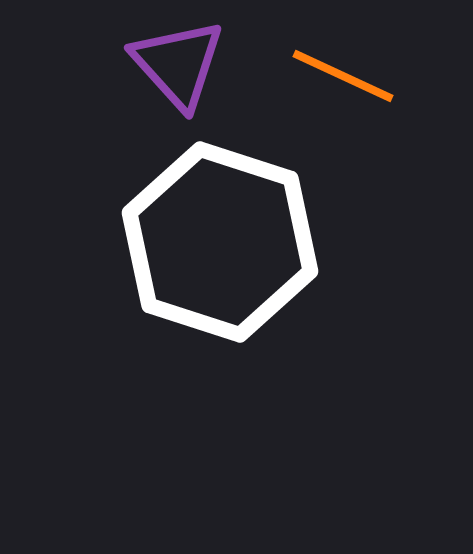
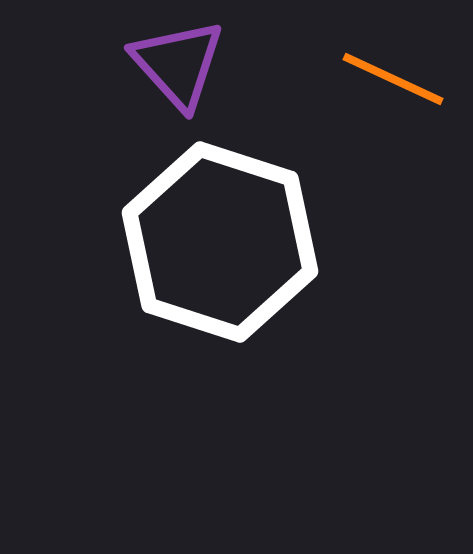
orange line: moved 50 px right, 3 px down
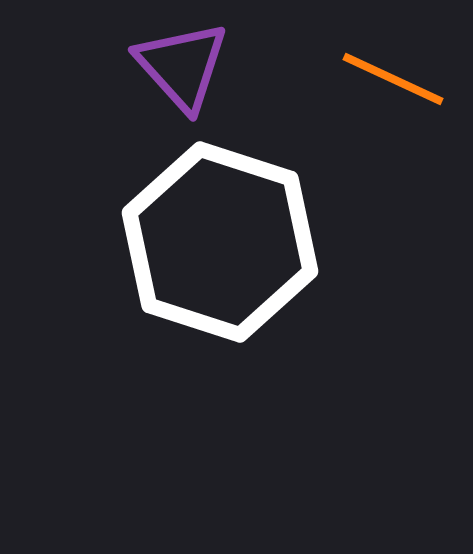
purple triangle: moved 4 px right, 2 px down
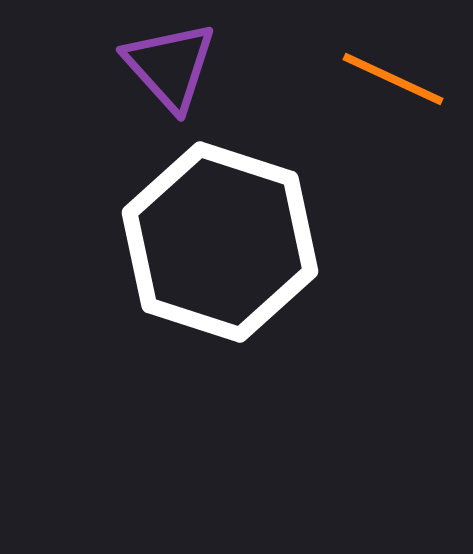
purple triangle: moved 12 px left
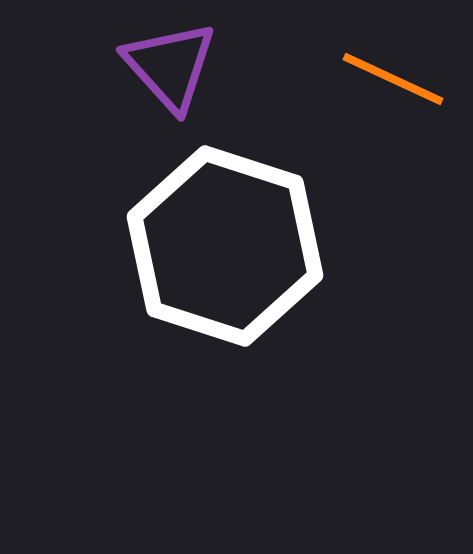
white hexagon: moved 5 px right, 4 px down
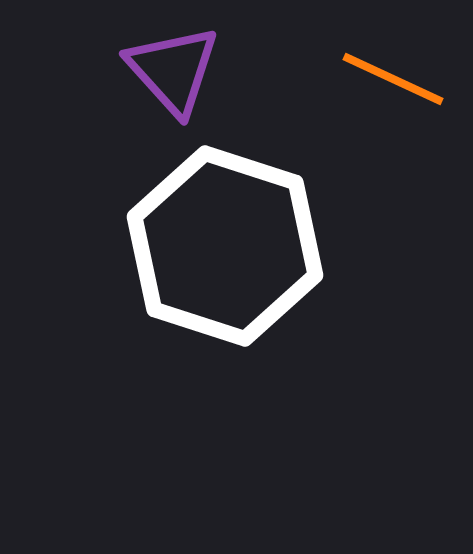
purple triangle: moved 3 px right, 4 px down
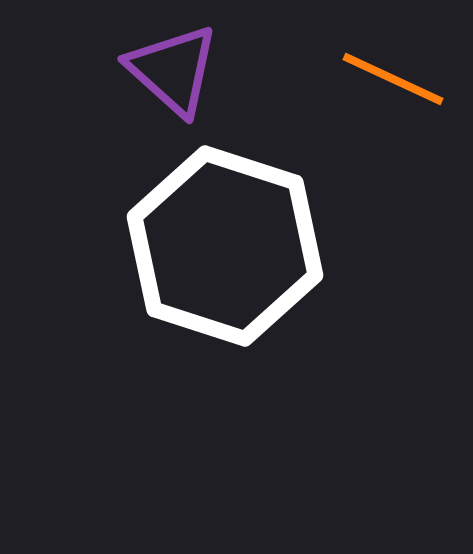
purple triangle: rotated 6 degrees counterclockwise
